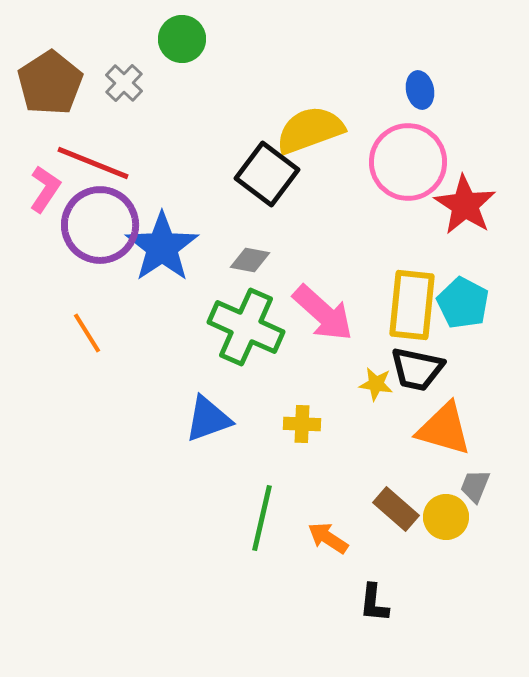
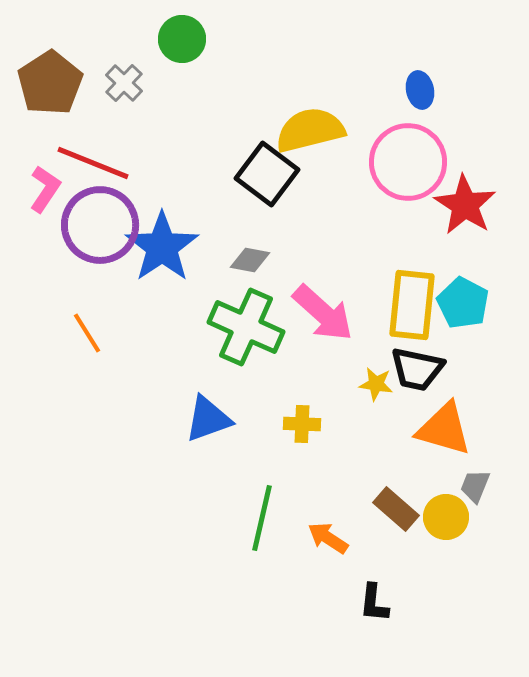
yellow semicircle: rotated 6 degrees clockwise
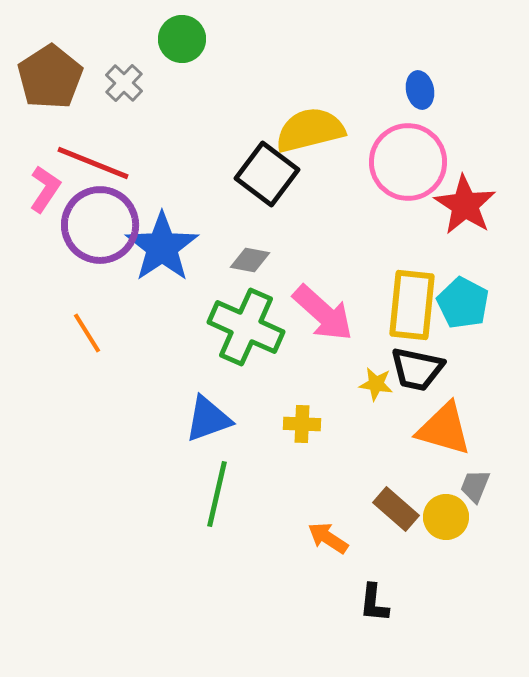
brown pentagon: moved 6 px up
green line: moved 45 px left, 24 px up
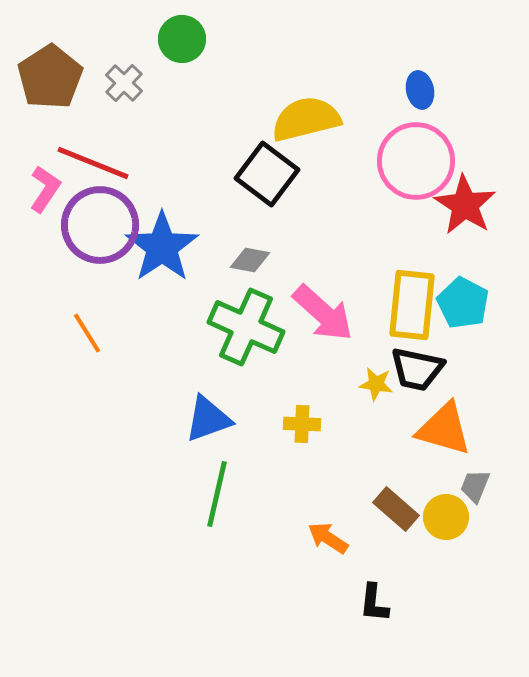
yellow semicircle: moved 4 px left, 11 px up
pink circle: moved 8 px right, 1 px up
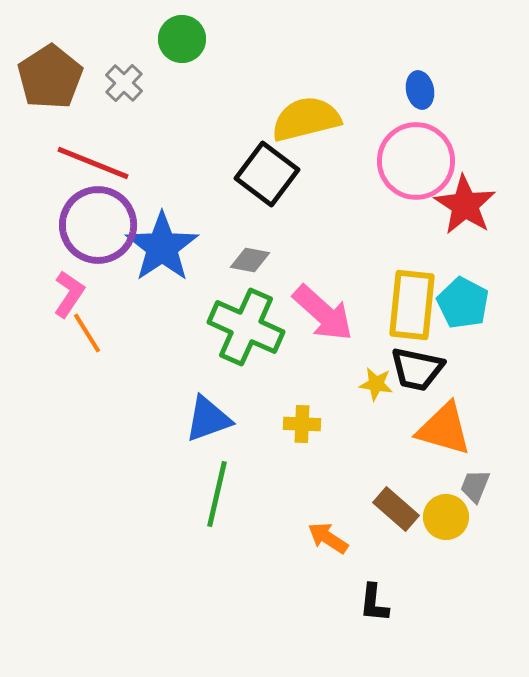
pink L-shape: moved 24 px right, 105 px down
purple circle: moved 2 px left
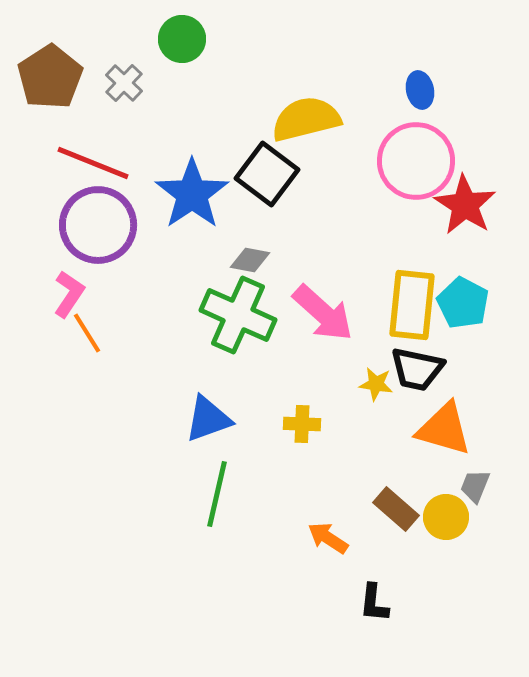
blue star: moved 30 px right, 53 px up
green cross: moved 8 px left, 12 px up
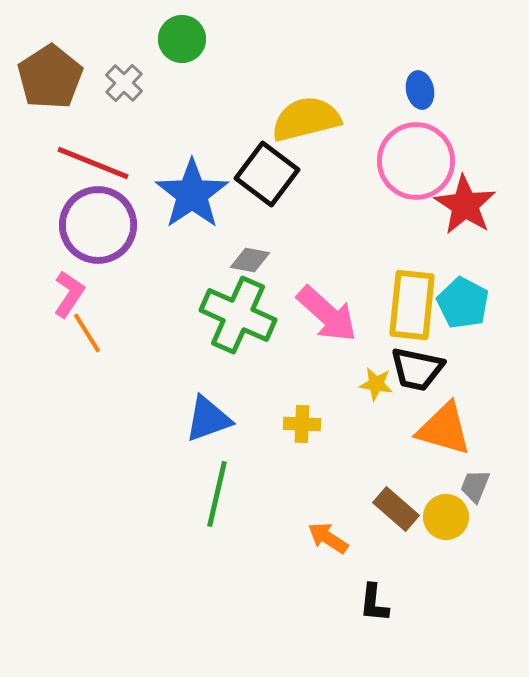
pink arrow: moved 4 px right, 1 px down
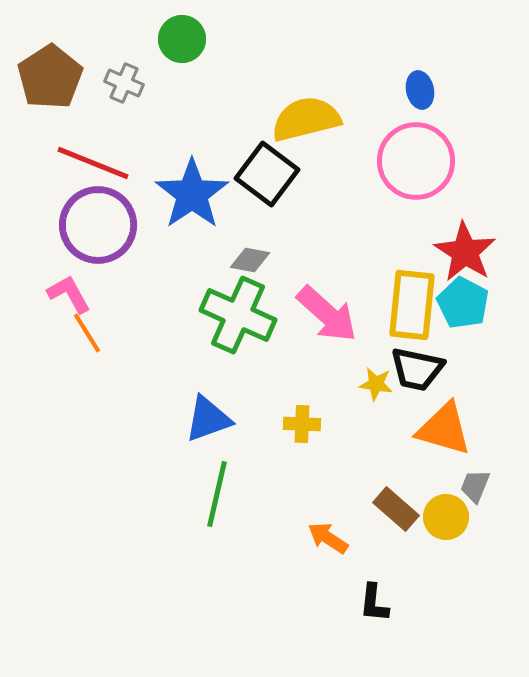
gray cross: rotated 21 degrees counterclockwise
red star: moved 47 px down
pink L-shape: rotated 63 degrees counterclockwise
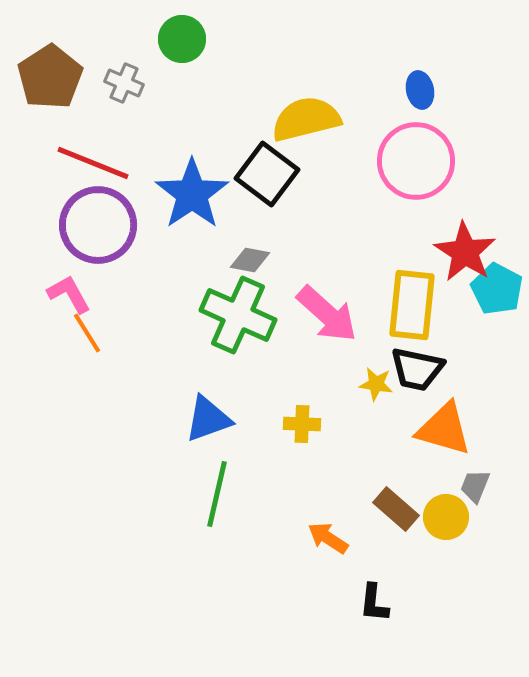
cyan pentagon: moved 34 px right, 14 px up
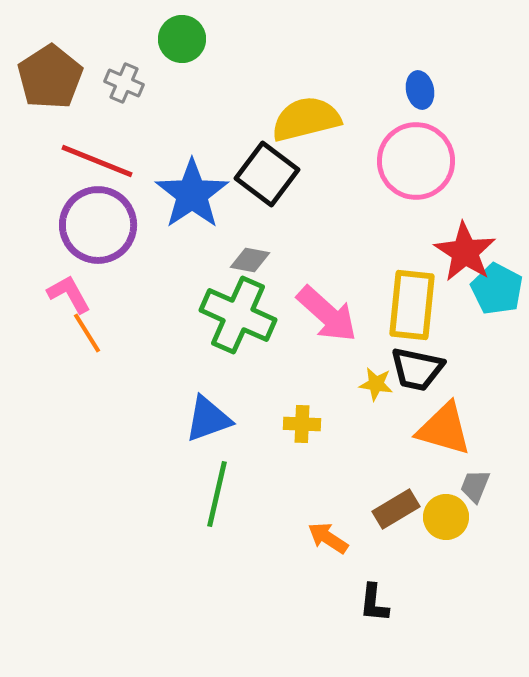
red line: moved 4 px right, 2 px up
brown rectangle: rotated 72 degrees counterclockwise
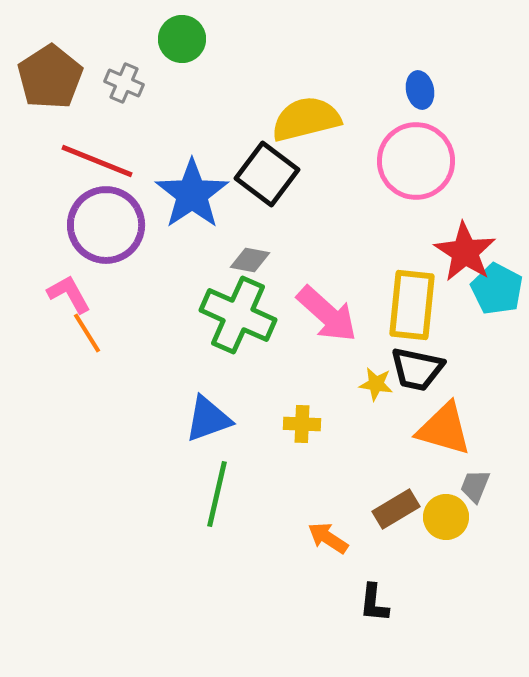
purple circle: moved 8 px right
